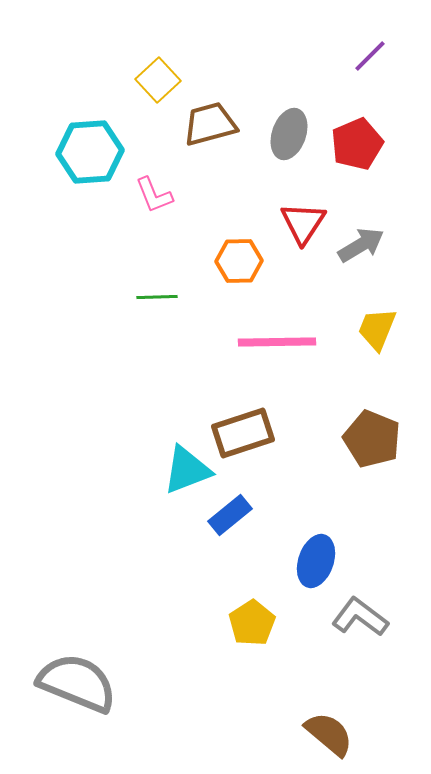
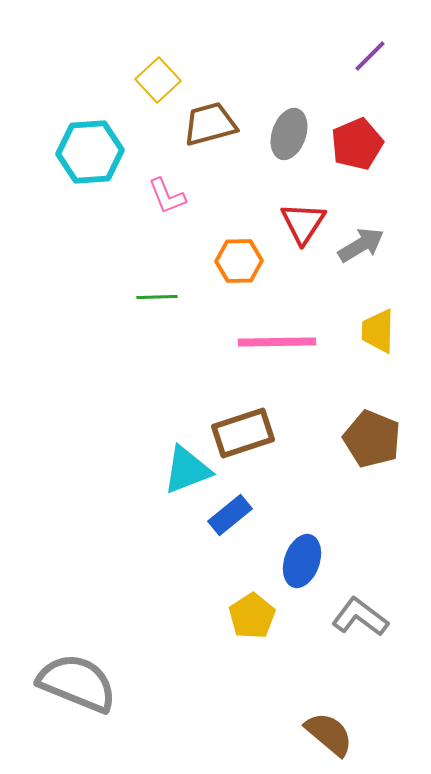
pink L-shape: moved 13 px right, 1 px down
yellow trapezoid: moved 1 px right, 2 px down; rotated 21 degrees counterclockwise
blue ellipse: moved 14 px left
yellow pentagon: moved 7 px up
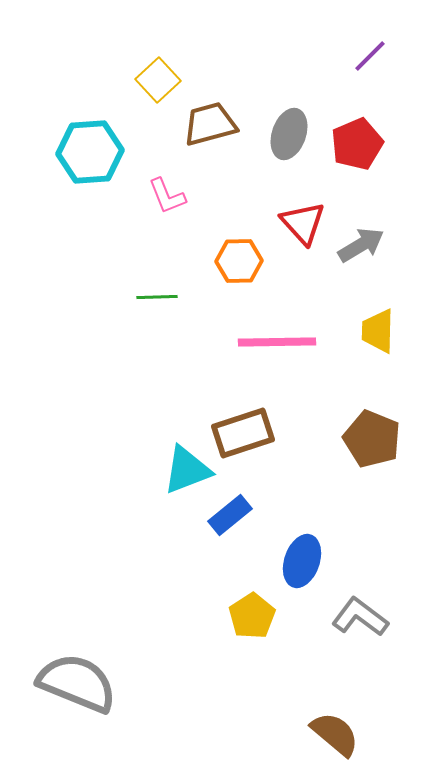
red triangle: rotated 15 degrees counterclockwise
brown semicircle: moved 6 px right
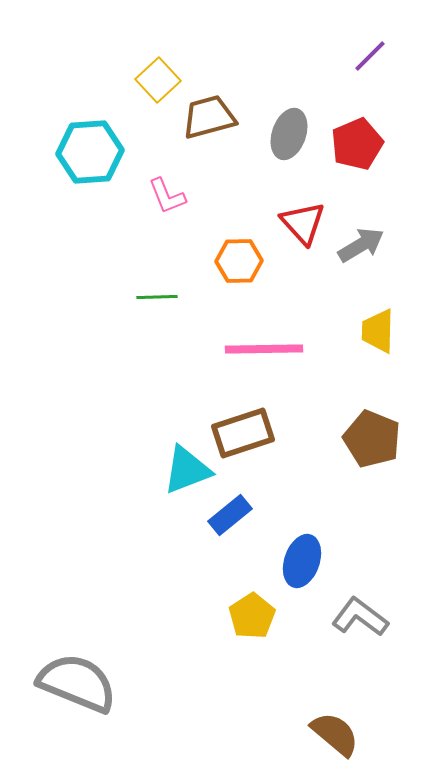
brown trapezoid: moved 1 px left, 7 px up
pink line: moved 13 px left, 7 px down
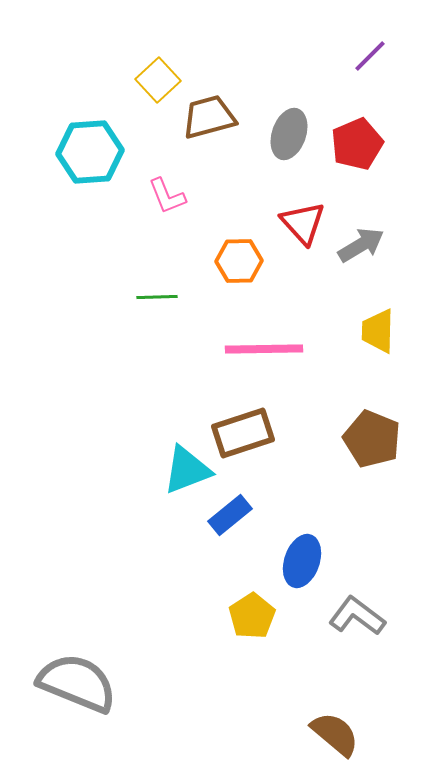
gray L-shape: moved 3 px left, 1 px up
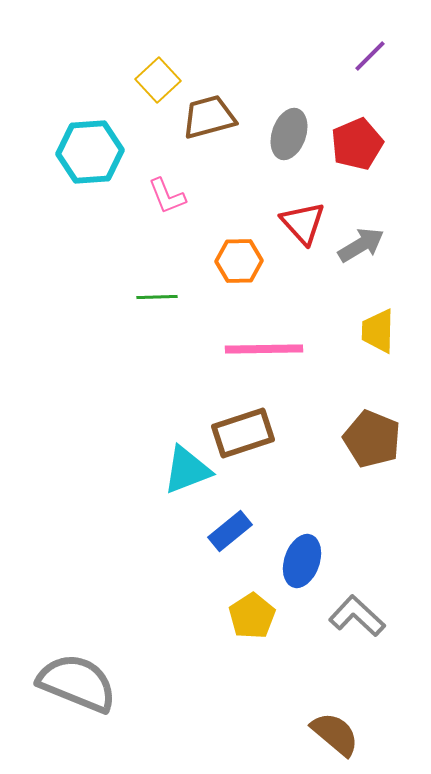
blue rectangle: moved 16 px down
gray L-shape: rotated 6 degrees clockwise
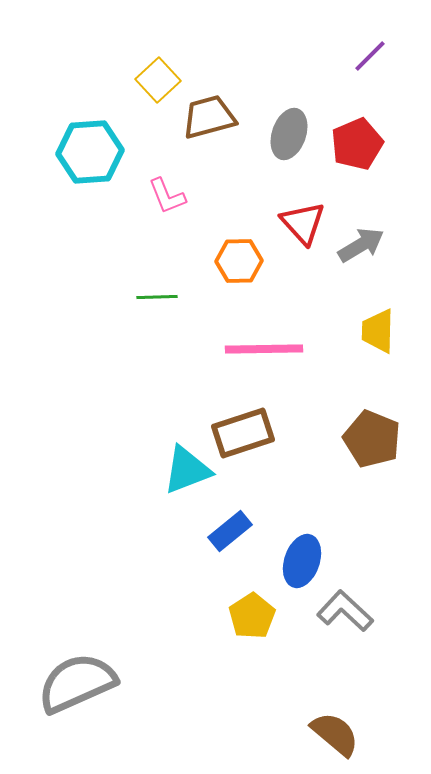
gray L-shape: moved 12 px left, 5 px up
gray semicircle: rotated 46 degrees counterclockwise
